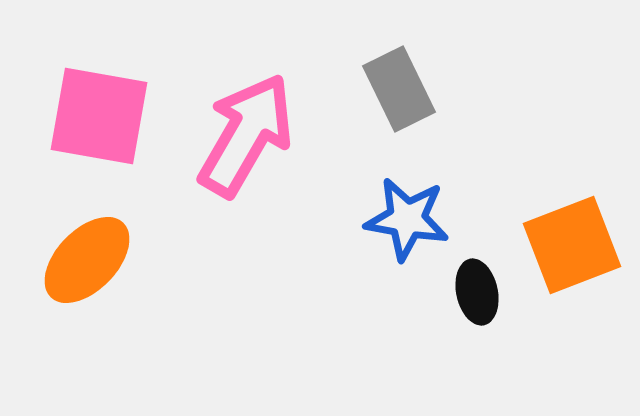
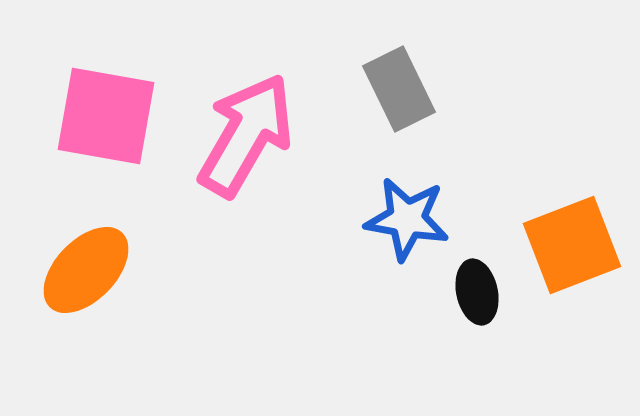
pink square: moved 7 px right
orange ellipse: moved 1 px left, 10 px down
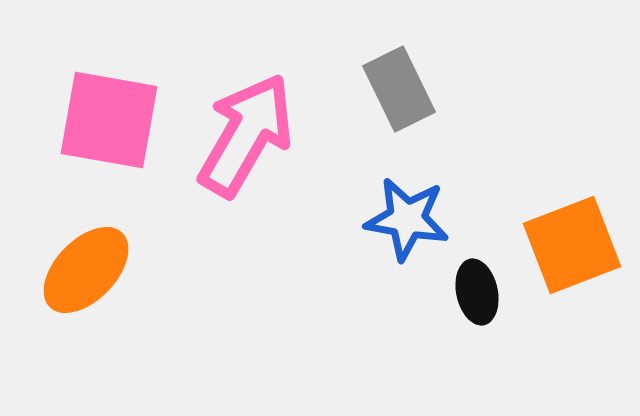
pink square: moved 3 px right, 4 px down
